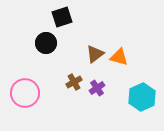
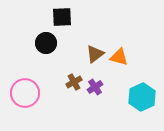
black square: rotated 15 degrees clockwise
purple cross: moved 2 px left, 1 px up
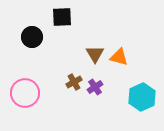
black circle: moved 14 px left, 6 px up
brown triangle: rotated 24 degrees counterclockwise
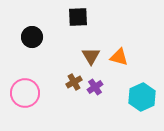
black square: moved 16 px right
brown triangle: moved 4 px left, 2 px down
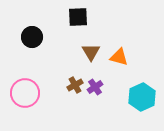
brown triangle: moved 4 px up
brown cross: moved 1 px right, 3 px down
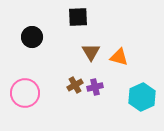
purple cross: rotated 21 degrees clockwise
